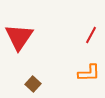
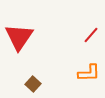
red line: rotated 12 degrees clockwise
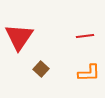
red line: moved 6 px left, 1 px down; rotated 42 degrees clockwise
brown square: moved 8 px right, 15 px up
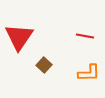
red line: rotated 18 degrees clockwise
brown square: moved 3 px right, 4 px up
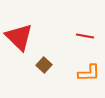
red triangle: rotated 20 degrees counterclockwise
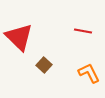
red line: moved 2 px left, 5 px up
orange L-shape: rotated 115 degrees counterclockwise
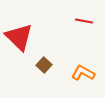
red line: moved 1 px right, 10 px up
orange L-shape: moved 6 px left; rotated 35 degrees counterclockwise
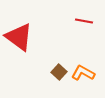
red triangle: rotated 8 degrees counterclockwise
brown square: moved 15 px right, 7 px down
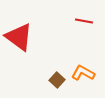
brown square: moved 2 px left, 8 px down
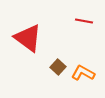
red triangle: moved 9 px right, 1 px down
brown square: moved 1 px right, 13 px up
